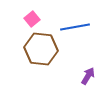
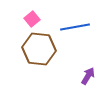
brown hexagon: moved 2 px left
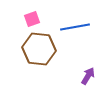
pink square: rotated 21 degrees clockwise
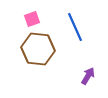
blue line: rotated 76 degrees clockwise
brown hexagon: moved 1 px left
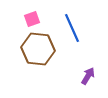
blue line: moved 3 px left, 1 px down
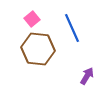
pink square: rotated 21 degrees counterclockwise
purple arrow: moved 1 px left
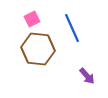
pink square: rotated 14 degrees clockwise
purple arrow: rotated 108 degrees clockwise
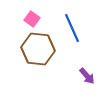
pink square: rotated 28 degrees counterclockwise
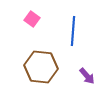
blue line: moved 1 px right, 3 px down; rotated 28 degrees clockwise
brown hexagon: moved 3 px right, 18 px down
